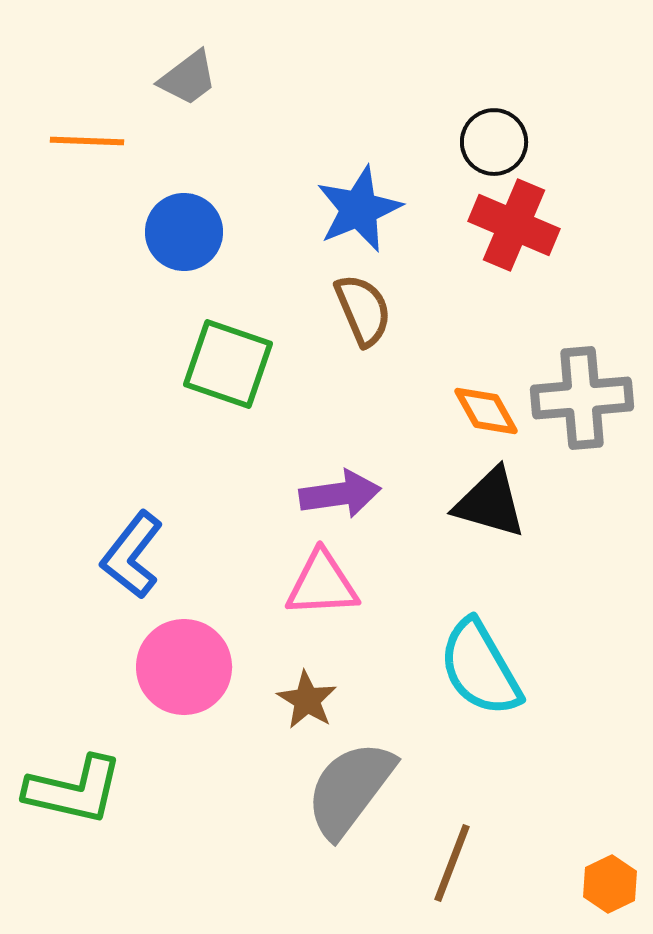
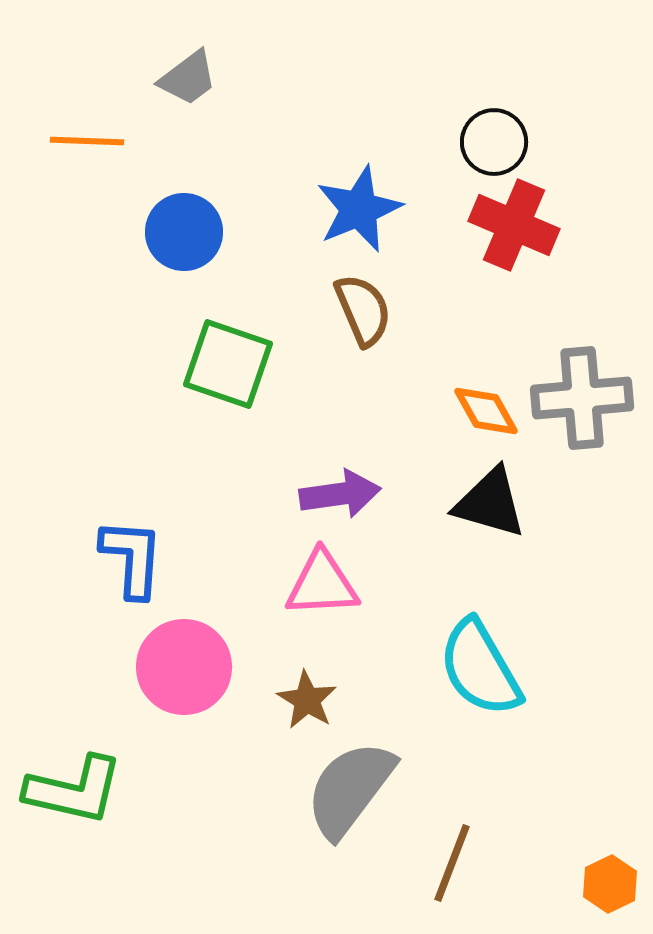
blue L-shape: moved 3 px down; rotated 146 degrees clockwise
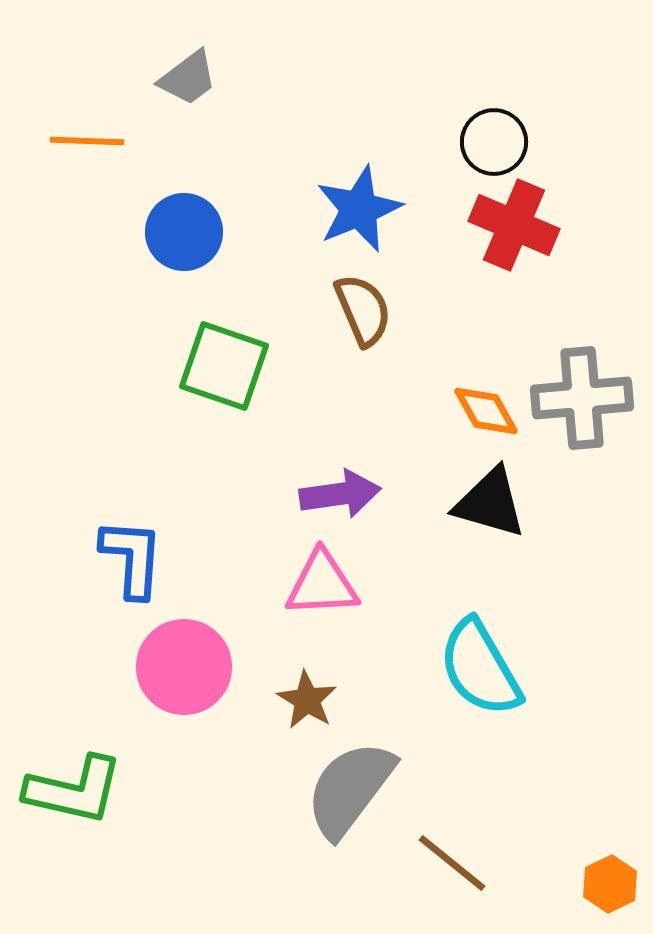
green square: moved 4 px left, 2 px down
brown line: rotated 72 degrees counterclockwise
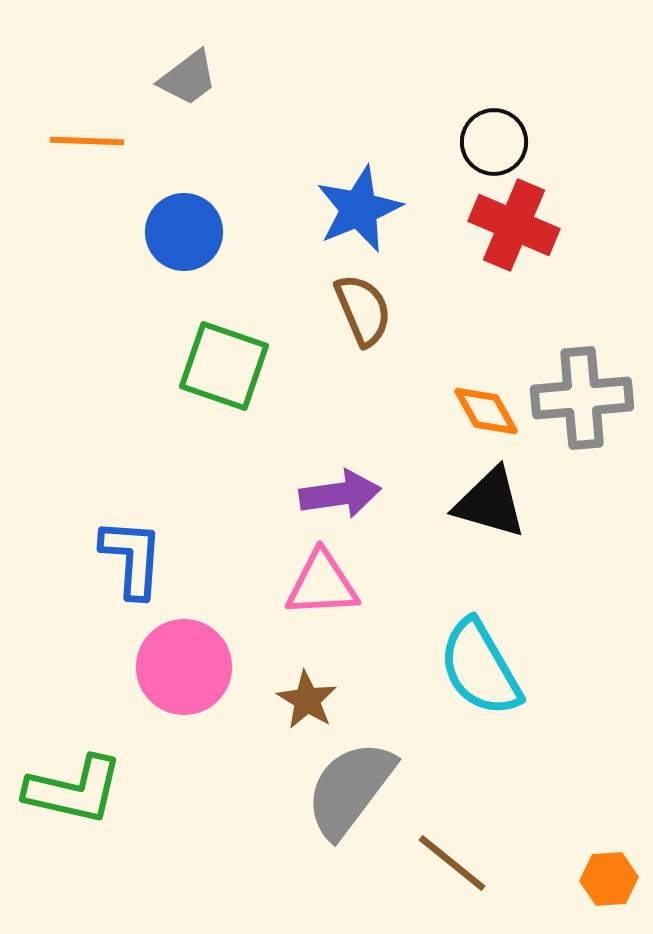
orange hexagon: moved 1 px left, 5 px up; rotated 22 degrees clockwise
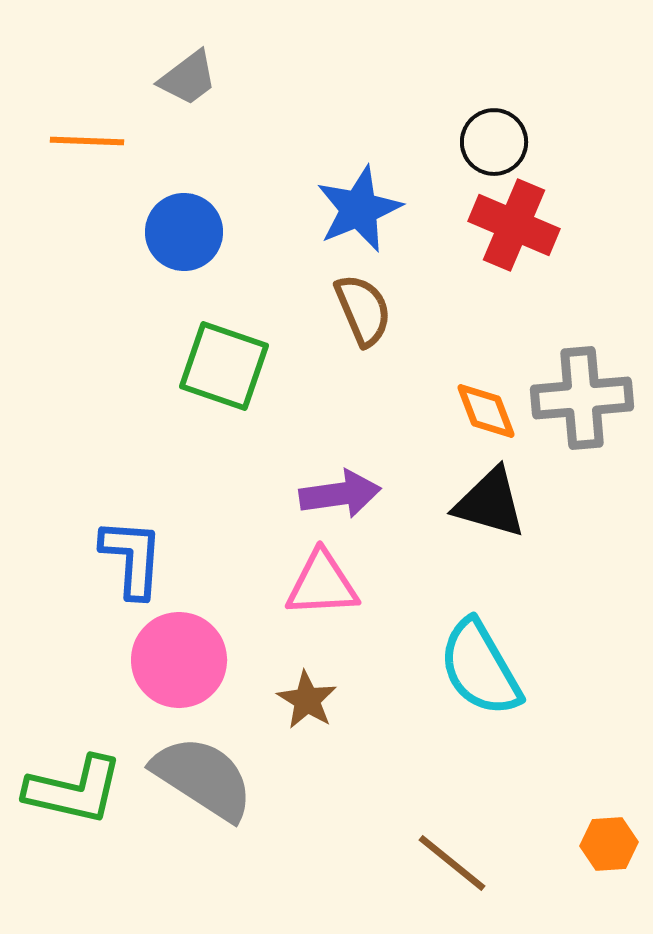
orange diamond: rotated 8 degrees clockwise
pink circle: moved 5 px left, 7 px up
gray semicircle: moved 147 px left, 11 px up; rotated 86 degrees clockwise
orange hexagon: moved 35 px up
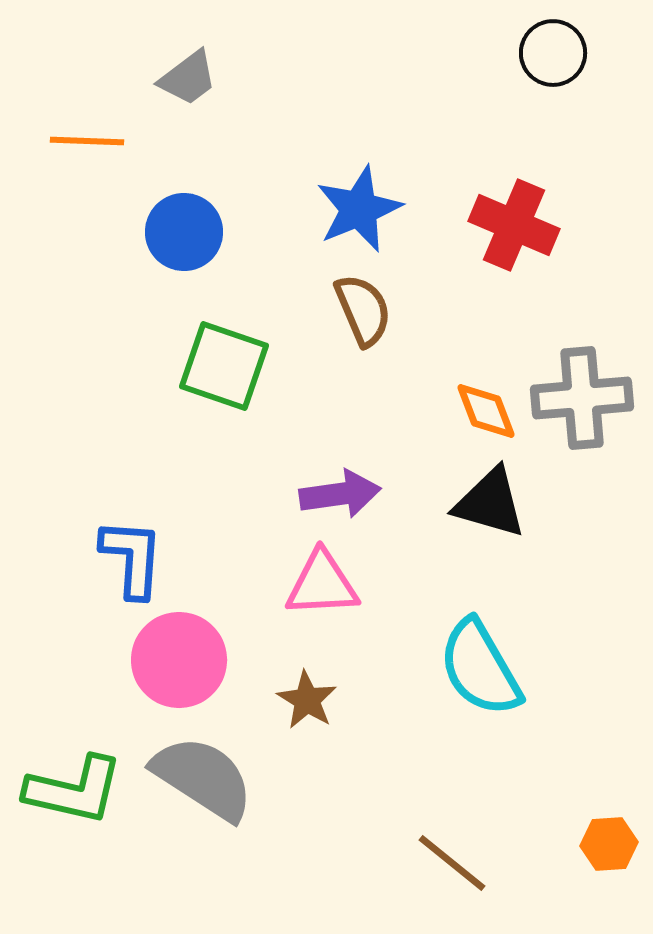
black circle: moved 59 px right, 89 px up
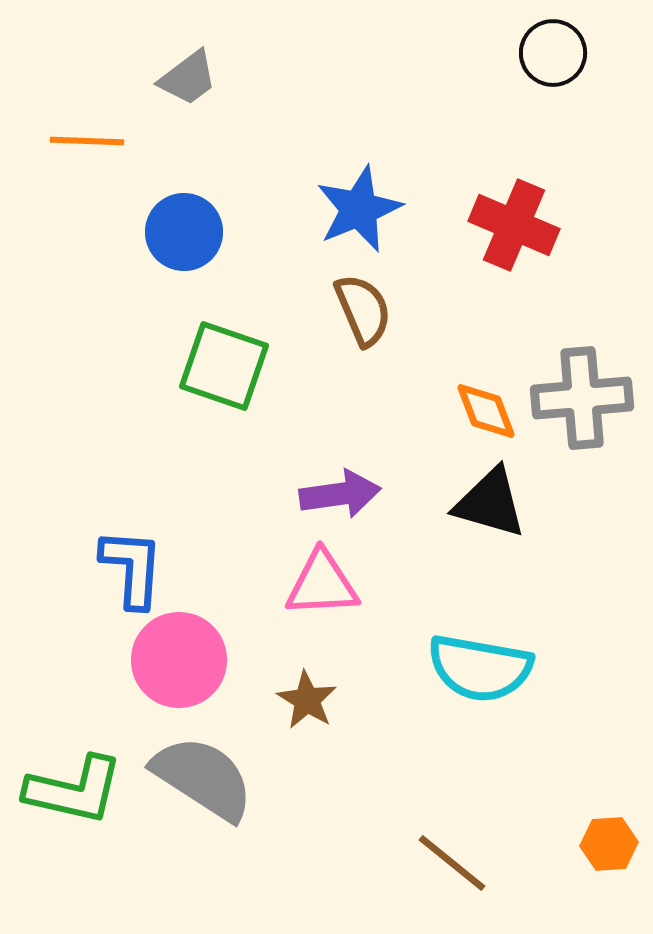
blue L-shape: moved 10 px down
cyan semicircle: rotated 50 degrees counterclockwise
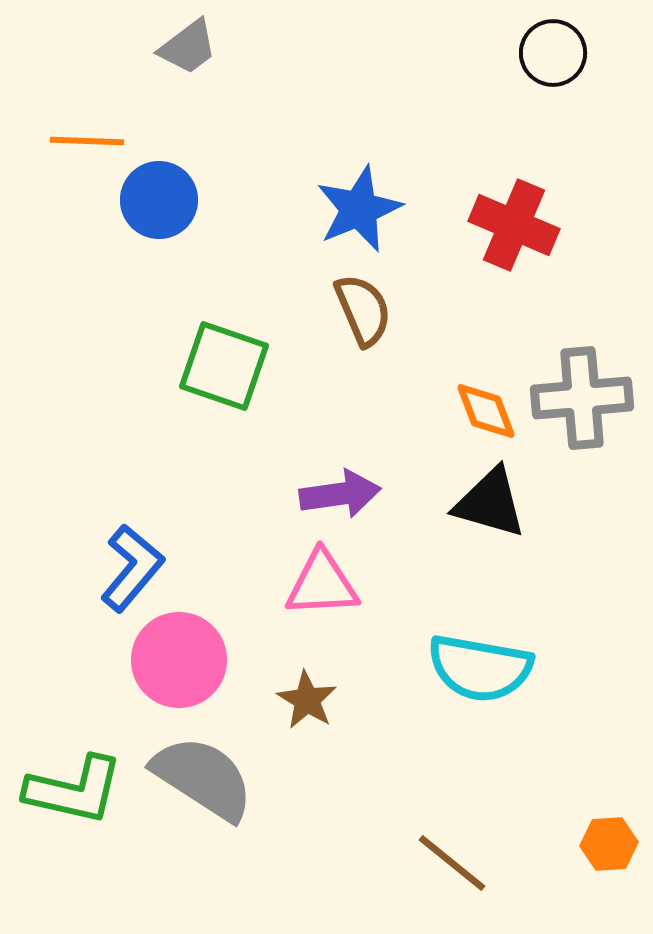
gray trapezoid: moved 31 px up
blue circle: moved 25 px left, 32 px up
blue L-shape: rotated 36 degrees clockwise
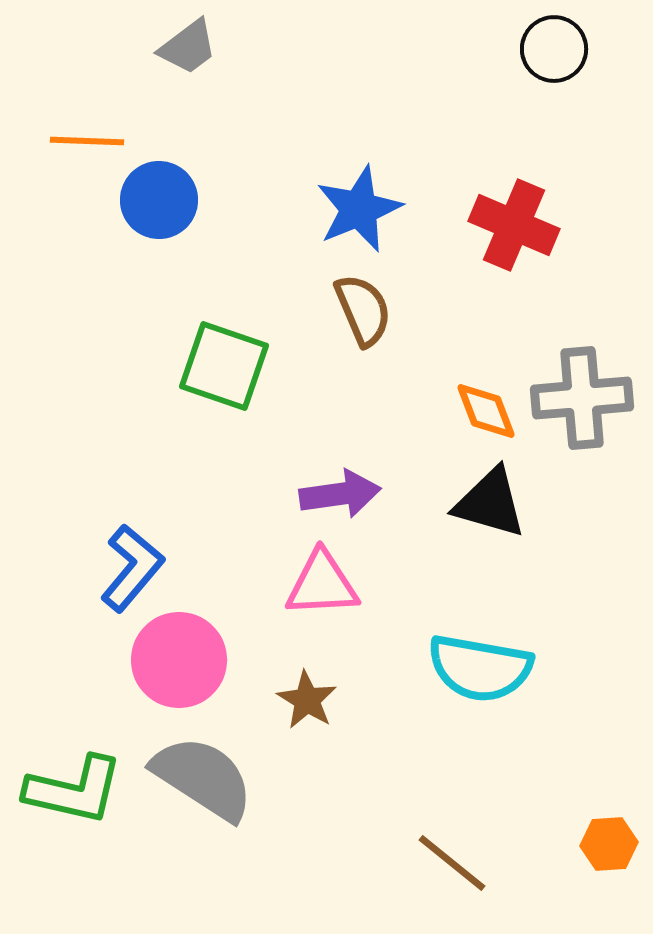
black circle: moved 1 px right, 4 px up
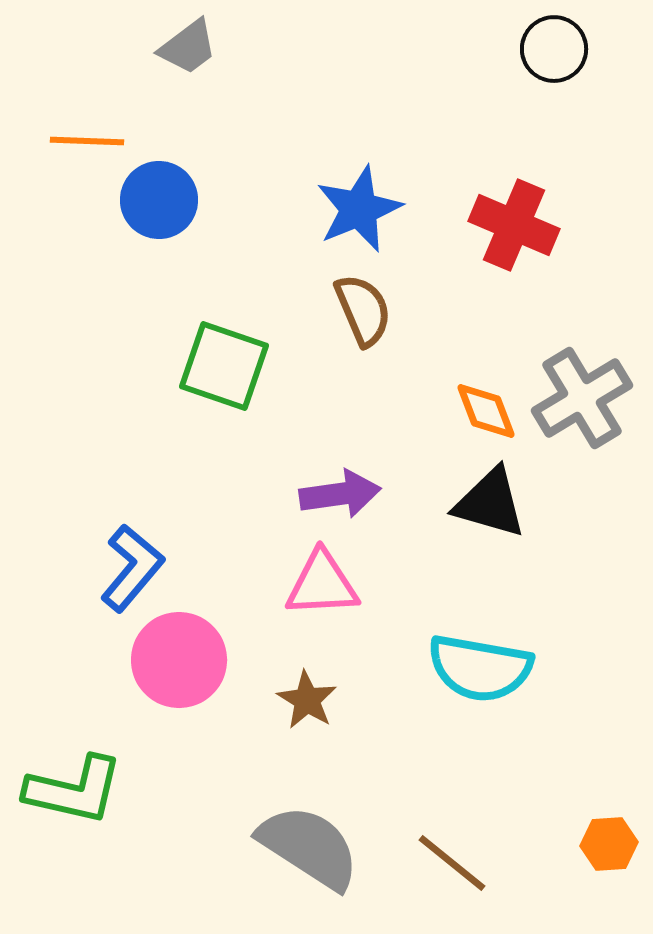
gray cross: rotated 26 degrees counterclockwise
gray semicircle: moved 106 px right, 69 px down
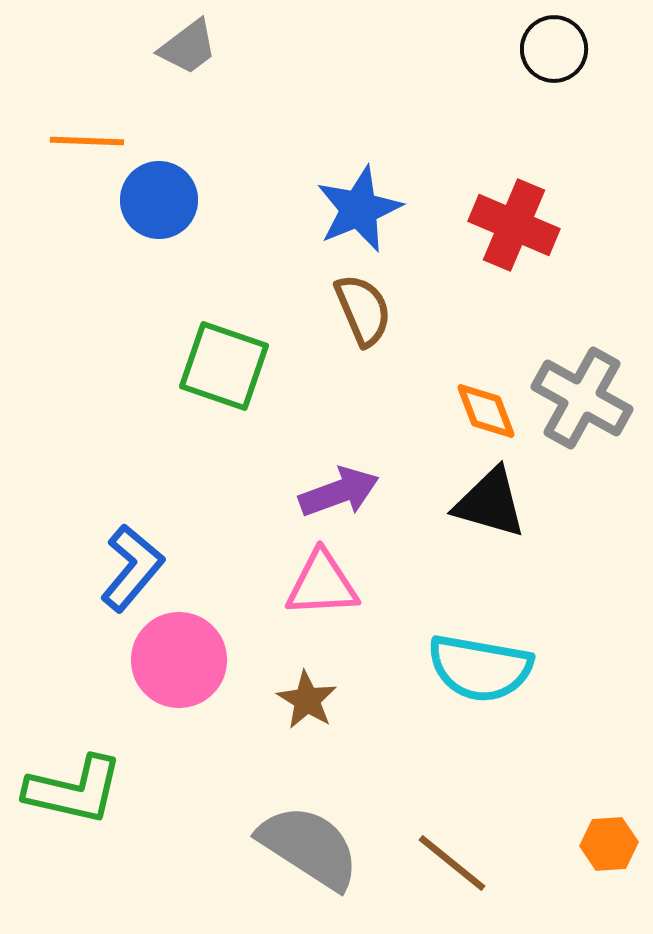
gray cross: rotated 30 degrees counterclockwise
purple arrow: moved 1 px left, 2 px up; rotated 12 degrees counterclockwise
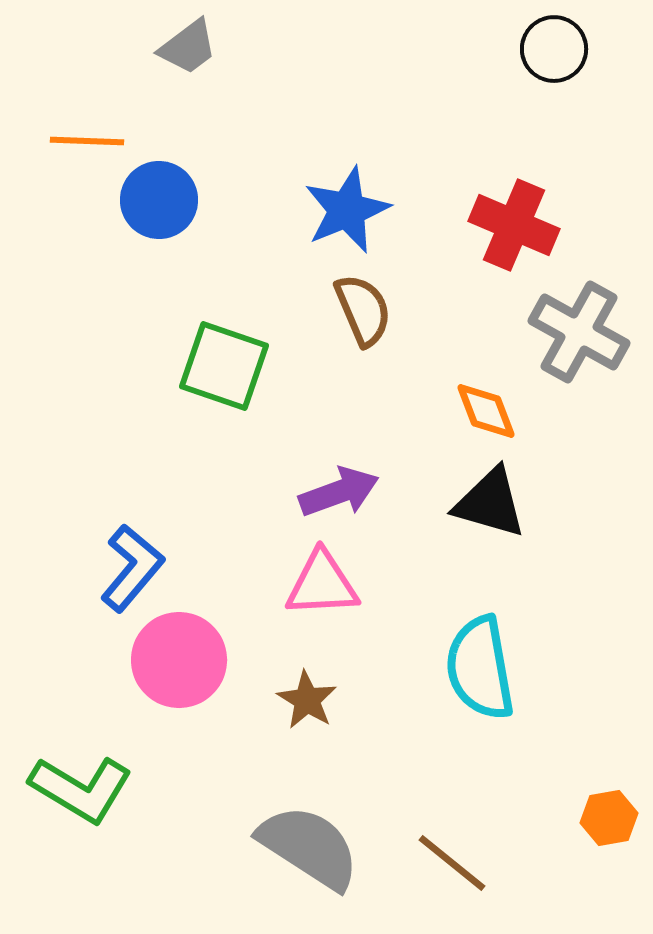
blue star: moved 12 px left, 1 px down
gray cross: moved 3 px left, 66 px up
cyan semicircle: rotated 70 degrees clockwise
green L-shape: moved 7 px right, 1 px up; rotated 18 degrees clockwise
orange hexagon: moved 26 px up; rotated 6 degrees counterclockwise
